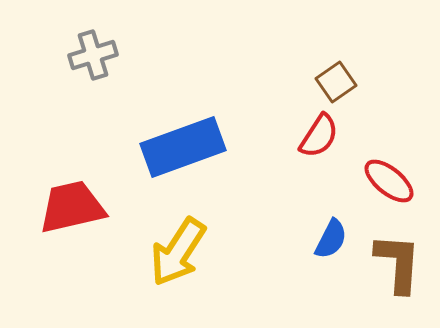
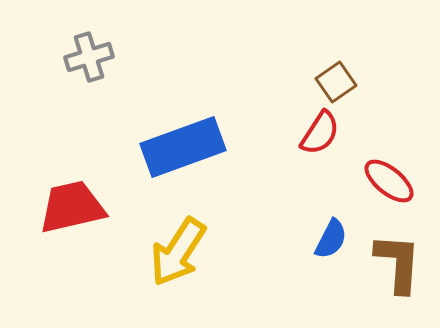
gray cross: moved 4 px left, 2 px down
red semicircle: moved 1 px right, 3 px up
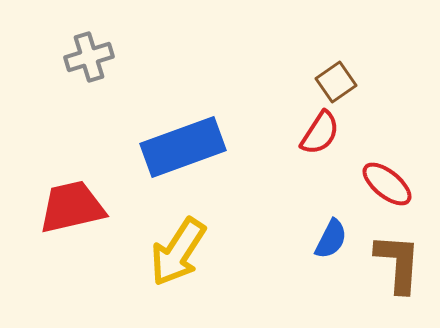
red ellipse: moved 2 px left, 3 px down
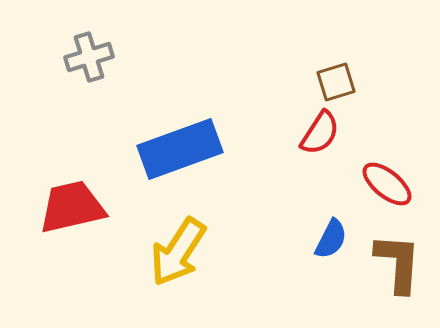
brown square: rotated 18 degrees clockwise
blue rectangle: moved 3 px left, 2 px down
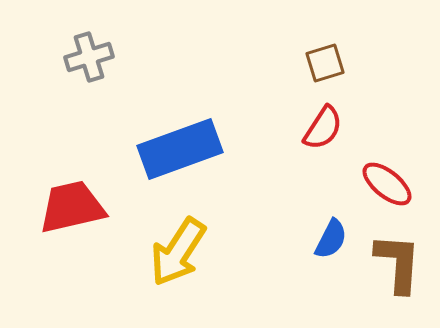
brown square: moved 11 px left, 19 px up
red semicircle: moved 3 px right, 5 px up
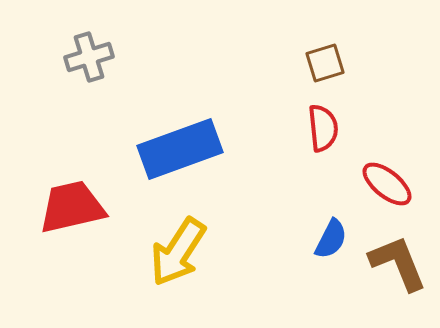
red semicircle: rotated 39 degrees counterclockwise
brown L-shape: rotated 26 degrees counterclockwise
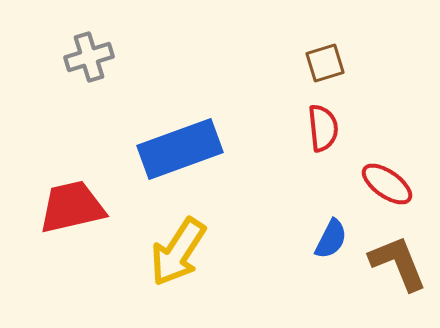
red ellipse: rotated 4 degrees counterclockwise
